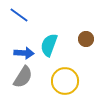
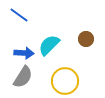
cyan semicircle: rotated 25 degrees clockwise
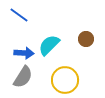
yellow circle: moved 1 px up
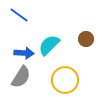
gray semicircle: moved 2 px left
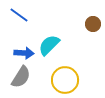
brown circle: moved 7 px right, 15 px up
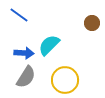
brown circle: moved 1 px left, 1 px up
gray semicircle: moved 5 px right
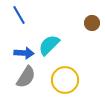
blue line: rotated 24 degrees clockwise
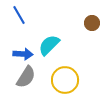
blue arrow: moved 1 px left, 1 px down
